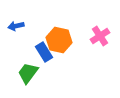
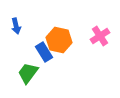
blue arrow: rotated 91 degrees counterclockwise
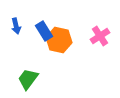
blue rectangle: moved 21 px up
green trapezoid: moved 6 px down
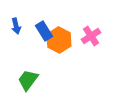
pink cross: moved 9 px left
orange hexagon: rotated 15 degrees clockwise
green trapezoid: moved 1 px down
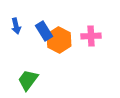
pink cross: rotated 30 degrees clockwise
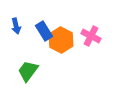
pink cross: rotated 30 degrees clockwise
orange hexagon: moved 2 px right
green trapezoid: moved 9 px up
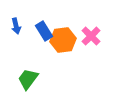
pink cross: rotated 18 degrees clockwise
orange hexagon: moved 2 px right; rotated 25 degrees clockwise
green trapezoid: moved 8 px down
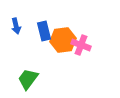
blue rectangle: rotated 18 degrees clockwise
pink cross: moved 10 px left, 9 px down; rotated 24 degrees counterclockwise
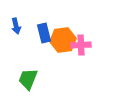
blue rectangle: moved 2 px down
pink cross: rotated 24 degrees counterclockwise
green trapezoid: rotated 15 degrees counterclockwise
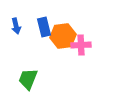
blue rectangle: moved 6 px up
orange hexagon: moved 4 px up
